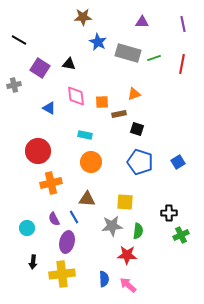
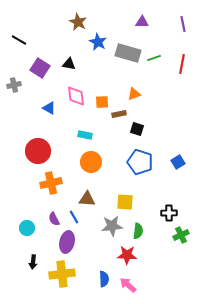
brown star: moved 5 px left, 5 px down; rotated 30 degrees clockwise
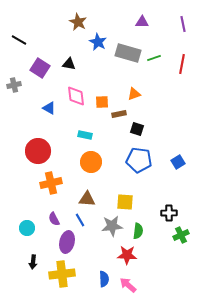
blue pentagon: moved 1 px left, 2 px up; rotated 10 degrees counterclockwise
blue line: moved 6 px right, 3 px down
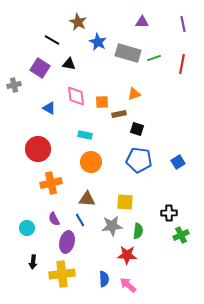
black line: moved 33 px right
red circle: moved 2 px up
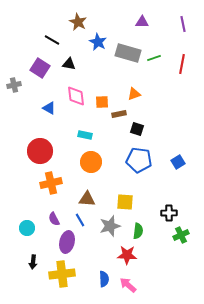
red circle: moved 2 px right, 2 px down
gray star: moved 2 px left; rotated 10 degrees counterclockwise
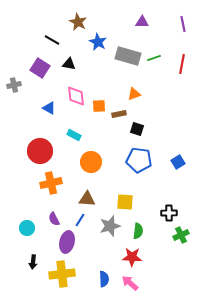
gray rectangle: moved 3 px down
orange square: moved 3 px left, 4 px down
cyan rectangle: moved 11 px left; rotated 16 degrees clockwise
blue line: rotated 64 degrees clockwise
red star: moved 5 px right, 2 px down
pink arrow: moved 2 px right, 2 px up
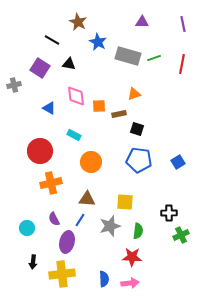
pink arrow: rotated 132 degrees clockwise
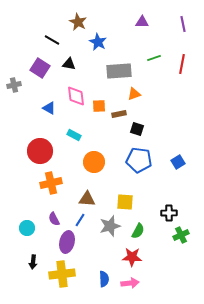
gray rectangle: moved 9 px left, 15 px down; rotated 20 degrees counterclockwise
orange circle: moved 3 px right
green semicircle: rotated 21 degrees clockwise
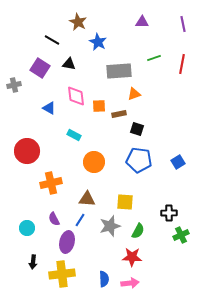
red circle: moved 13 px left
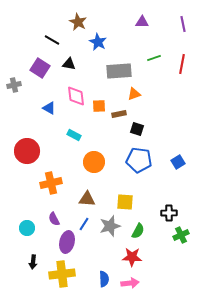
blue line: moved 4 px right, 4 px down
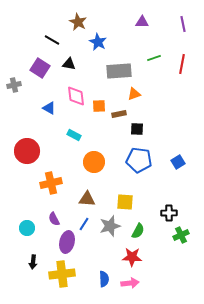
black square: rotated 16 degrees counterclockwise
